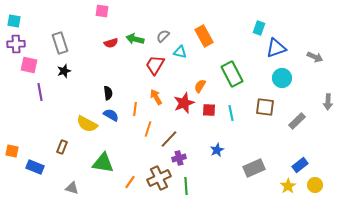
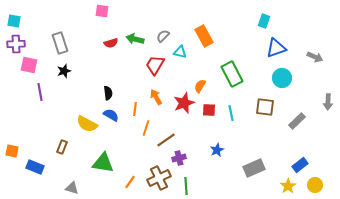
cyan rectangle at (259, 28): moved 5 px right, 7 px up
orange line at (148, 129): moved 2 px left, 1 px up
brown line at (169, 139): moved 3 px left, 1 px down; rotated 12 degrees clockwise
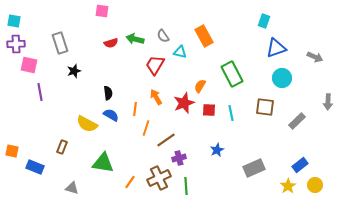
gray semicircle at (163, 36): rotated 80 degrees counterclockwise
black star at (64, 71): moved 10 px right
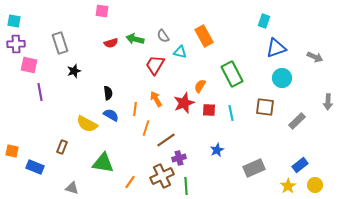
orange arrow at (156, 97): moved 2 px down
brown cross at (159, 178): moved 3 px right, 2 px up
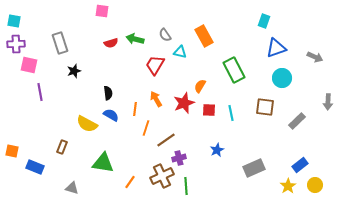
gray semicircle at (163, 36): moved 2 px right, 1 px up
green rectangle at (232, 74): moved 2 px right, 4 px up
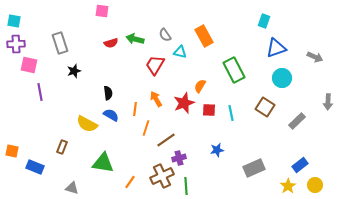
brown square at (265, 107): rotated 24 degrees clockwise
blue star at (217, 150): rotated 16 degrees clockwise
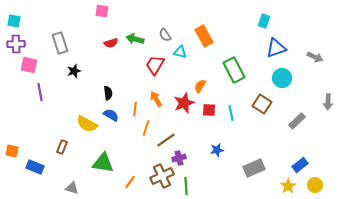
brown square at (265, 107): moved 3 px left, 3 px up
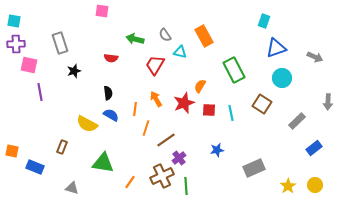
red semicircle at (111, 43): moved 15 px down; rotated 24 degrees clockwise
purple cross at (179, 158): rotated 24 degrees counterclockwise
blue rectangle at (300, 165): moved 14 px right, 17 px up
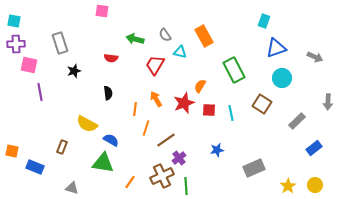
blue semicircle at (111, 115): moved 25 px down
